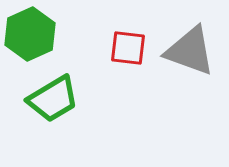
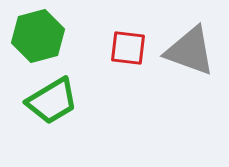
green hexagon: moved 8 px right, 2 px down; rotated 9 degrees clockwise
green trapezoid: moved 1 px left, 2 px down
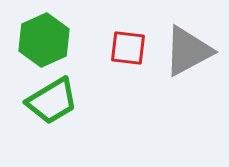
green hexagon: moved 6 px right, 4 px down; rotated 9 degrees counterclockwise
gray triangle: moved 2 px left; rotated 48 degrees counterclockwise
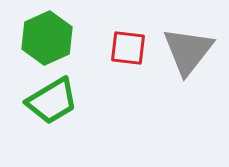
green hexagon: moved 3 px right, 2 px up
gray triangle: rotated 24 degrees counterclockwise
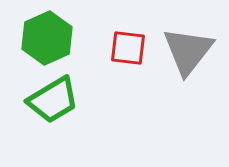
green trapezoid: moved 1 px right, 1 px up
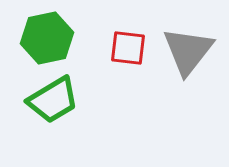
green hexagon: rotated 12 degrees clockwise
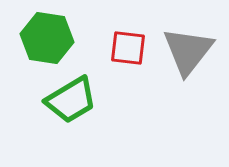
green hexagon: rotated 21 degrees clockwise
green trapezoid: moved 18 px right
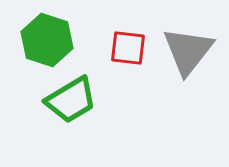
green hexagon: moved 2 px down; rotated 9 degrees clockwise
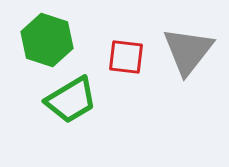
red square: moved 2 px left, 9 px down
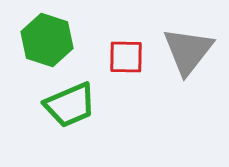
red square: rotated 6 degrees counterclockwise
green trapezoid: moved 1 px left, 5 px down; rotated 8 degrees clockwise
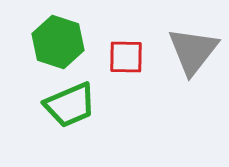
green hexagon: moved 11 px right, 2 px down
gray triangle: moved 5 px right
